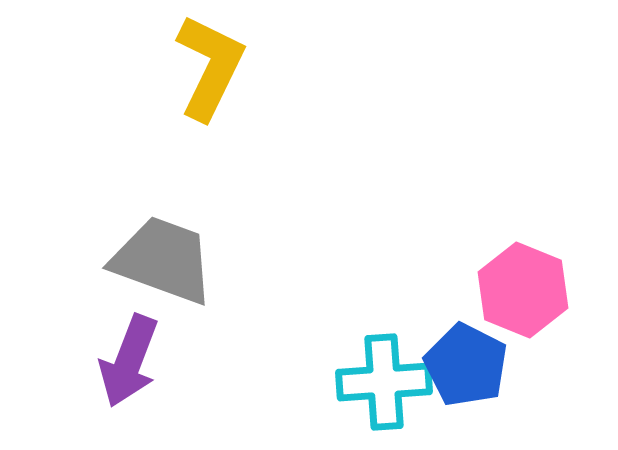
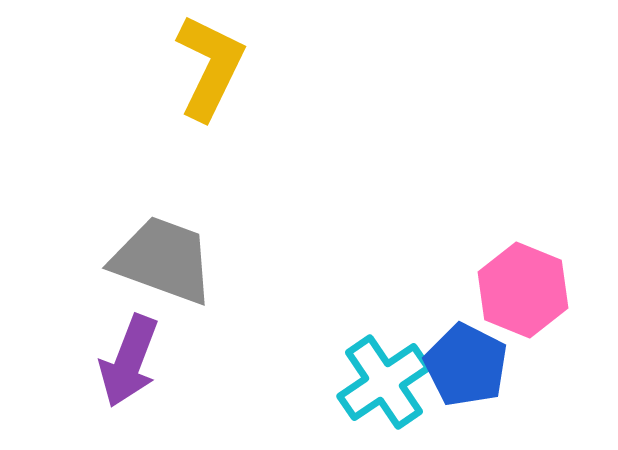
cyan cross: rotated 30 degrees counterclockwise
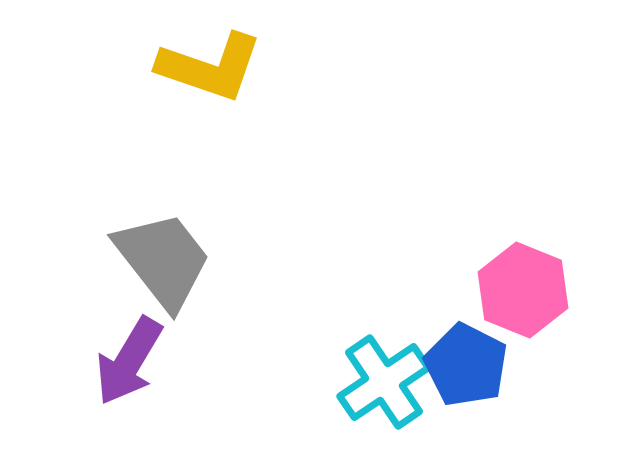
yellow L-shape: rotated 83 degrees clockwise
gray trapezoid: rotated 32 degrees clockwise
purple arrow: rotated 10 degrees clockwise
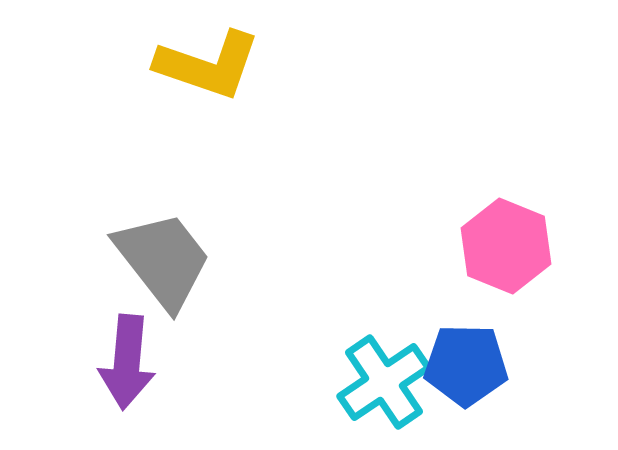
yellow L-shape: moved 2 px left, 2 px up
pink hexagon: moved 17 px left, 44 px up
purple arrow: moved 2 px left, 1 px down; rotated 26 degrees counterclockwise
blue pentagon: rotated 26 degrees counterclockwise
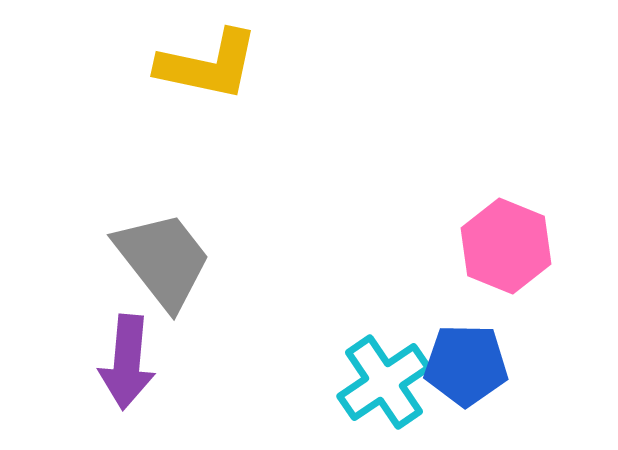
yellow L-shape: rotated 7 degrees counterclockwise
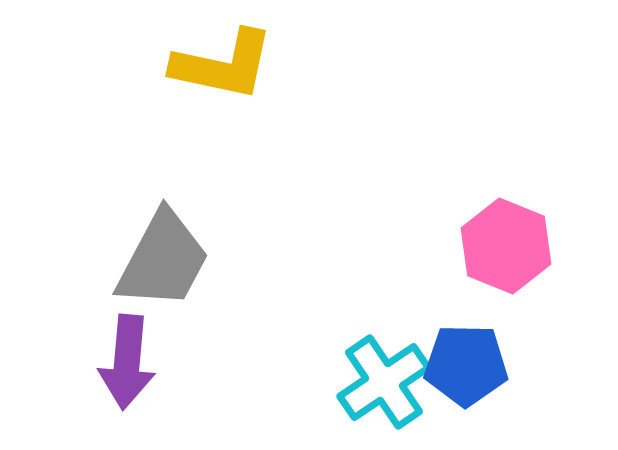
yellow L-shape: moved 15 px right
gray trapezoid: rotated 66 degrees clockwise
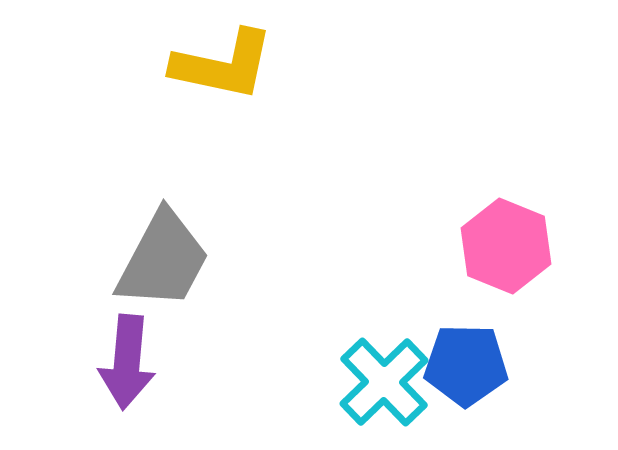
cyan cross: rotated 10 degrees counterclockwise
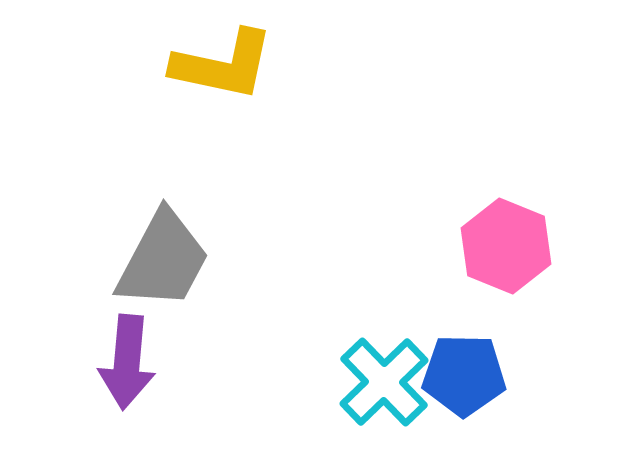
blue pentagon: moved 2 px left, 10 px down
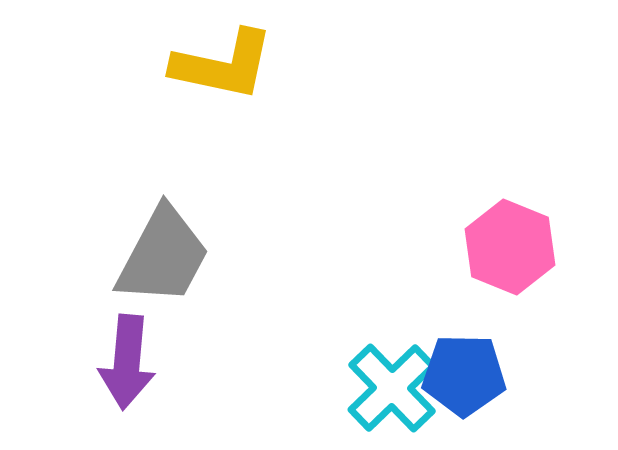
pink hexagon: moved 4 px right, 1 px down
gray trapezoid: moved 4 px up
cyan cross: moved 8 px right, 6 px down
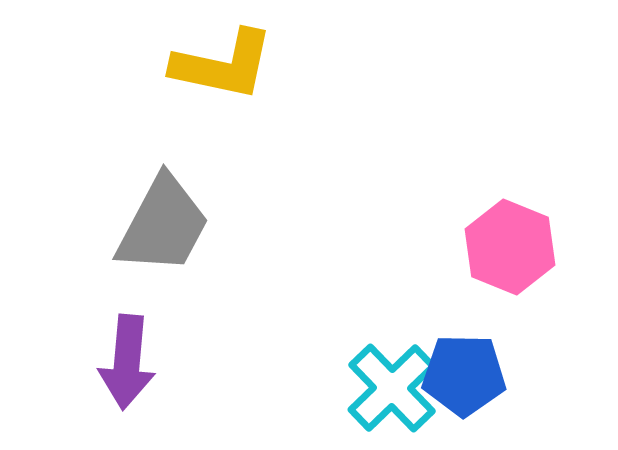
gray trapezoid: moved 31 px up
